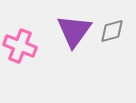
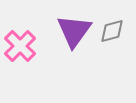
pink cross: rotated 24 degrees clockwise
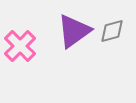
purple triangle: rotated 18 degrees clockwise
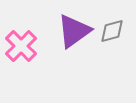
pink cross: moved 1 px right
